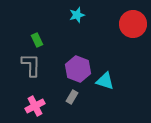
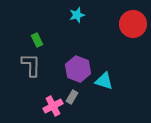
cyan triangle: moved 1 px left
pink cross: moved 18 px right
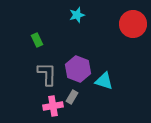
gray L-shape: moved 16 px right, 9 px down
pink cross: rotated 18 degrees clockwise
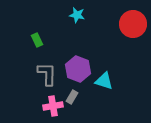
cyan star: rotated 28 degrees clockwise
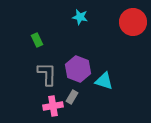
cyan star: moved 3 px right, 2 px down
red circle: moved 2 px up
